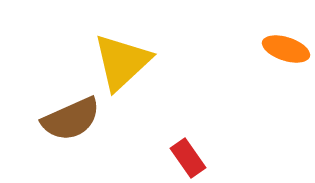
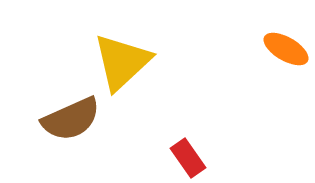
orange ellipse: rotated 12 degrees clockwise
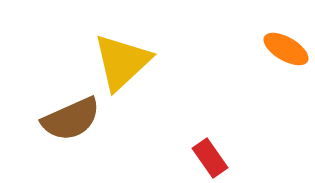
red rectangle: moved 22 px right
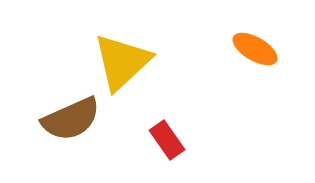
orange ellipse: moved 31 px left
red rectangle: moved 43 px left, 18 px up
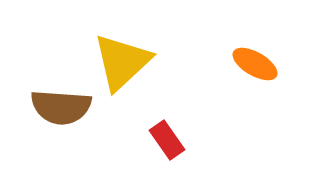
orange ellipse: moved 15 px down
brown semicircle: moved 10 px left, 12 px up; rotated 28 degrees clockwise
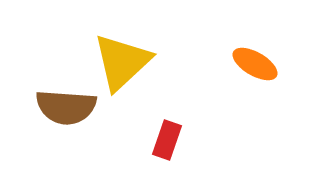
brown semicircle: moved 5 px right
red rectangle: rotated 54 degrees clockwise
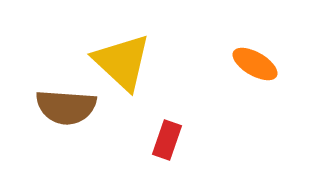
yellow triangle: rotated 34 degrees counterclockwise
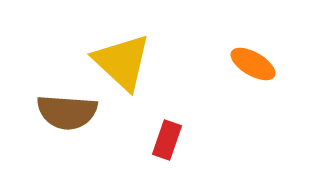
orange ellipse: moved 2 px left
brown semicircle: moved 1 px right, 5 px down
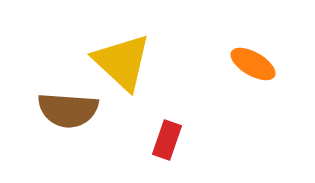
brown semicircle: moved 1 px right, 2 px up
